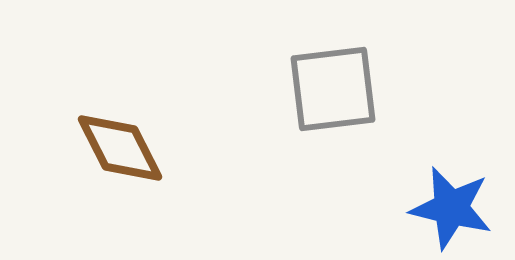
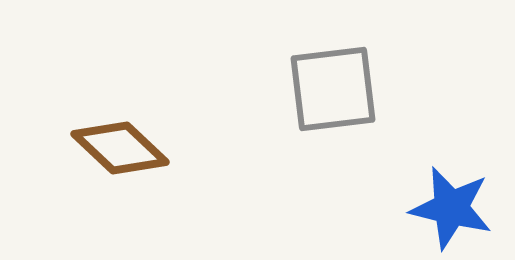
brown diamond: rotated 20 degrees counterclockwise
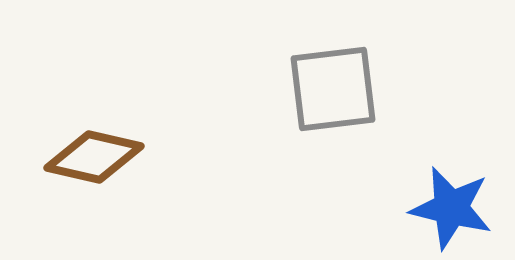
brown diamond: moved 26 px left, 9 px down; rotated 30 degrees counterclockwise
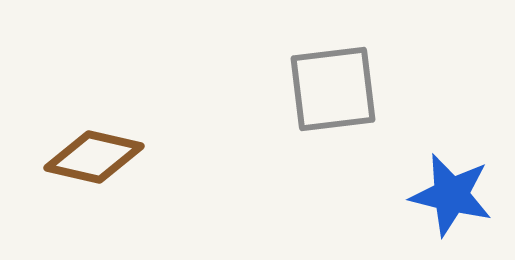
blue star: moved 13 px up
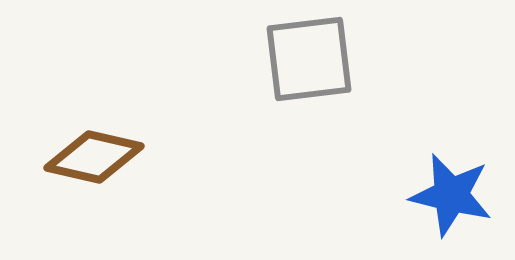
gray square: moved 24 px left, 30 px up
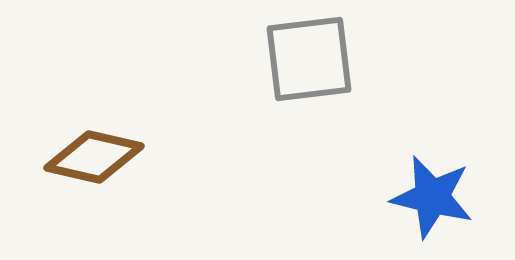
blue star: moved 19 px left, 2 px down
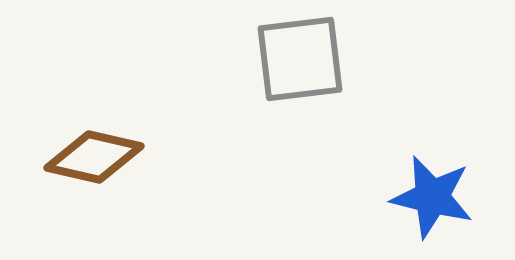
gray square: moved 9 px left
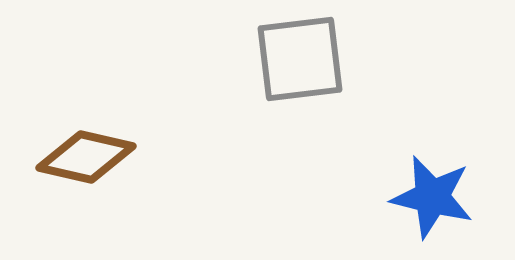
brown diamond: moved 8 px left
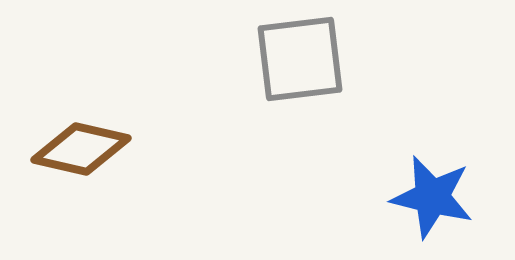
brown diamond: moved 5 px left, 8 px up
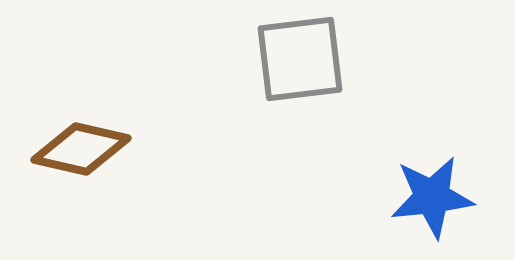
blue star: rotated 20 degrees counterclockwise
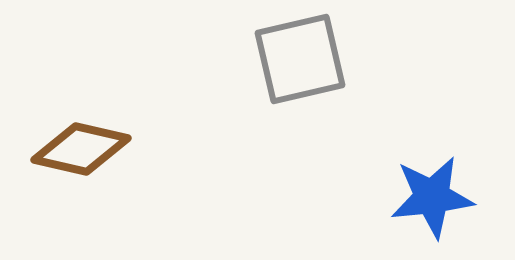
gray square: rotated 6 degrees counterclockwise
